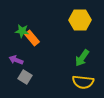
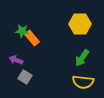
yellow hexagon: moved 4 px down
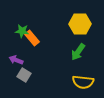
green arrow: moved 4 px left, 6 px up
gray square: moved 1 px left, 2 px up
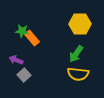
green arrow: moved 2 px left, 2 px down
gray square: rotated 16 degrees clockwise
yellow semicircle: moved 5 px left, 8 px up
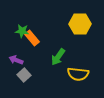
green arrow: moved 18 px left, 3 px down
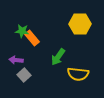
purple arrow: rotated 16 degrees counterclockwise
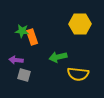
orange rectangle: moved 1 px up; rotated 21 degrees clockwise
green arrow: rotated 42 degrees clockwise
gray square: rotated 32 degrees counterclockwise
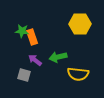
purple arrow: moved 19 px right; rotated 32 degrees clockwise
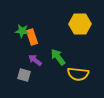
green arrow: rotated 66 degrees clockwise
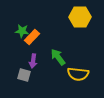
yellow hexagon: moved 7 px up
orange rectangle: rotated 63 degrees clockwise
purple arrow: moved 2 px left, 1 px down; rotated 120 degrees counterclockwise
